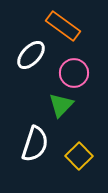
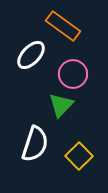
pink circle: moved 1 px left, 1 px down
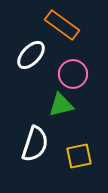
orange rectangle: moved 1 px left, 1 px up
green triangle: rotated 32 degrees clockwise
yellow square: rotated 32 degrees clockwise
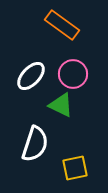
white ellipse: moved 21 px down
green triangle: rotated 40 degrees clockwise
yellow square: moved 4 px left, 12 px down
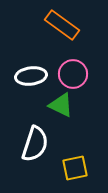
white ellipse: rotated 40 degrees clockwise
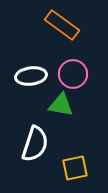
green triangle: rotated 16 degrees counterclockwise
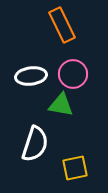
orange rectangle: rotated 28 degrees clockwise
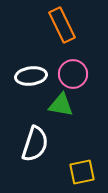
yellow square: moved 7 px right, 4 px down
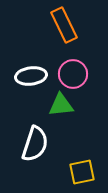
orange rectangle: moved 2 px right
green triangle: rotated 16 degrees counterclockwise
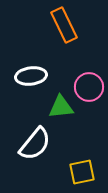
pink circle: moved 16 px right, 13 px down
green triangle: moved 2 px down
white semicircle: rotated 21 degrees clockwise
